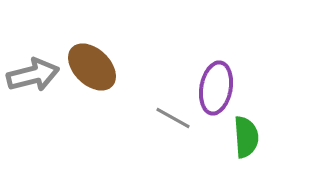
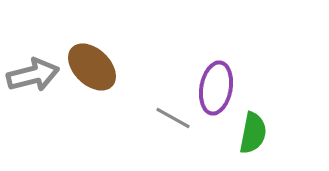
green semicircle: moved 7 px right, 4 px up; rotated 15 degrees clockwise
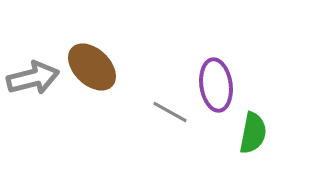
gray arrow: moved 3 px down
purple ellipse: moved 3 px up; rotated 18 degrees counterclockwise
gray line: moved 3 px left, 6 px up
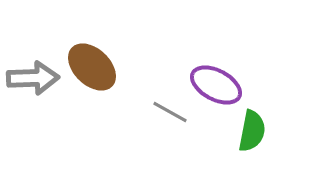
gray arrow: rotated 12 degrees clockwise
purple ellipse: rotated 54 degrees counterclockwise
green semicircle: moved 1 px left, 2 px up
